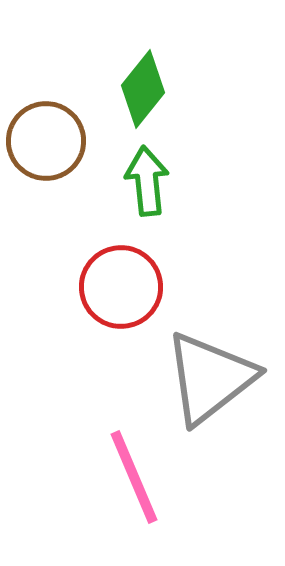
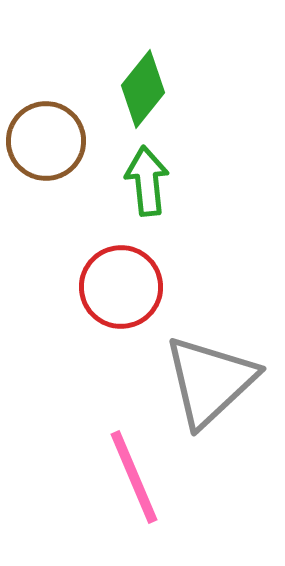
gray triangle: moved 3 px down; rotated 5 degrees counterclockwise
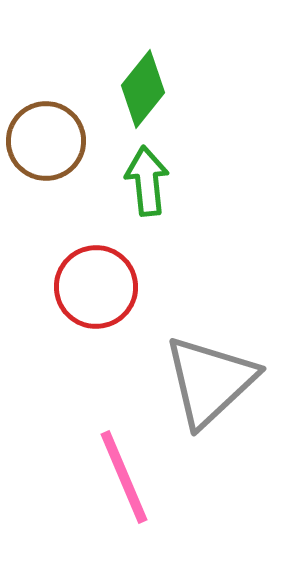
red circle: moved 25 px left
pink line: moved 10 px left
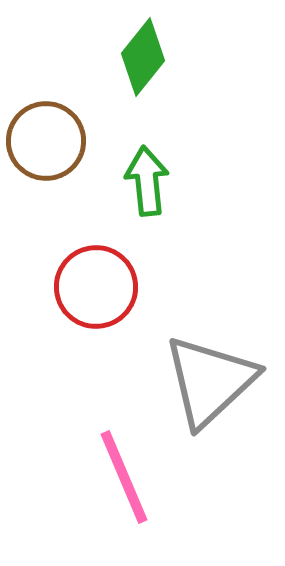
green diamond: moved 32 px up
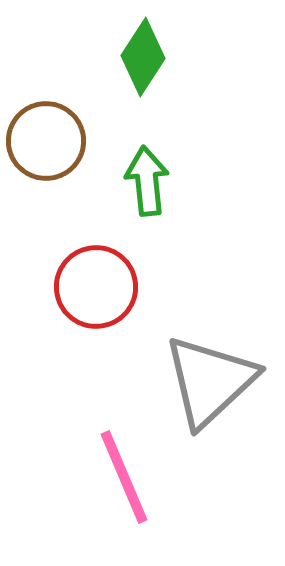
green diamond: rotated 6 degrees counterclockwise
